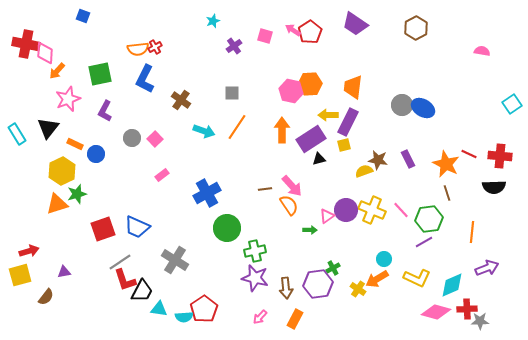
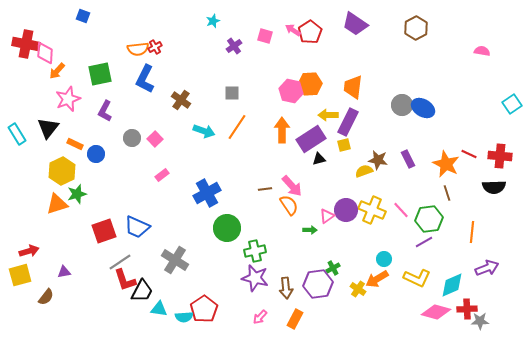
red square at (103, 229): moved 1 px right, 2 px down
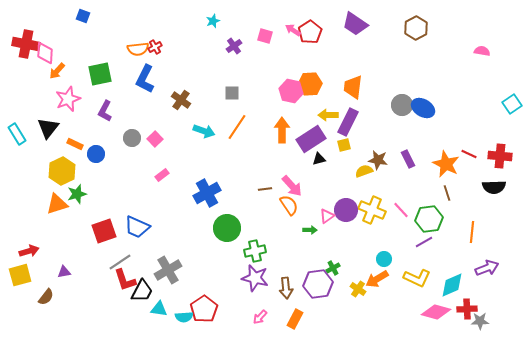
gray cross at (175, 260): moved 7 px left, 10 px down; rotated 28 degrees clockwise
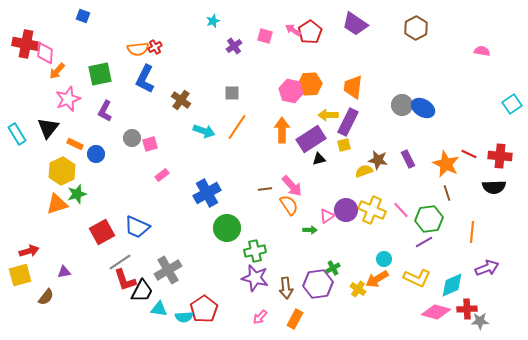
pink square at (155, 139): moved 5 px left, 5 px down; rotated 28 degrees clockwise
red square at (104, 231): moved 2 px left, 1 px down; rotated 10 degrees counterclockwise
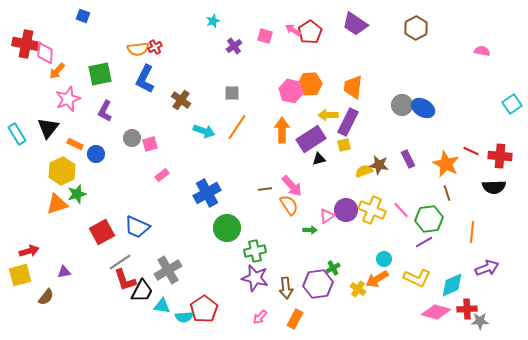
red line at (469, 154): moved 2 px right, 3 px up
brown star at (378, 160): moved 1 px right, 5 px down
cyan triangle at (159, 309): moved 3 px right, 3 px up
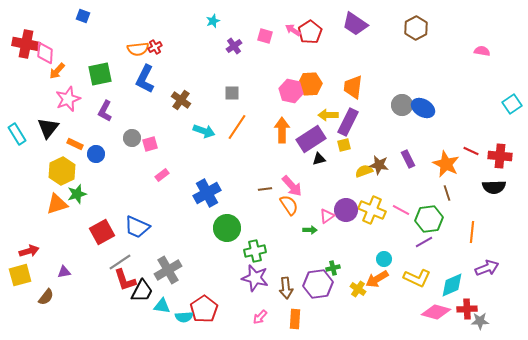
pink line at (401, 210): rotated 18 degrees counterclockwise
green cross at (333, 268): rotated 16 degrees clockwise
orange rectangle at (295, 319): rotated 24 degrees counterclockwise
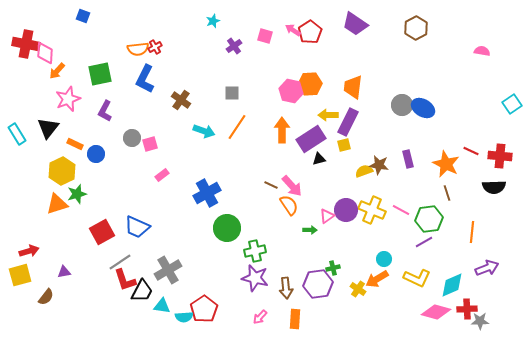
purple rectangle at (408, 159): rotated 12 degrees clockwise
brown line at (265, 189): moved 6 px right, 4 px up; rotated 32 degrees clockwise
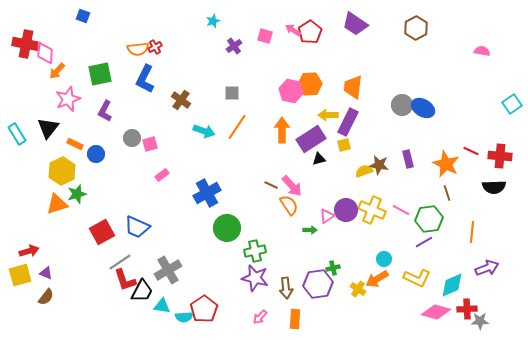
purple triangle at (64, 272): moved 18 px left, 1 px down; rotated 32 degrees clockwise
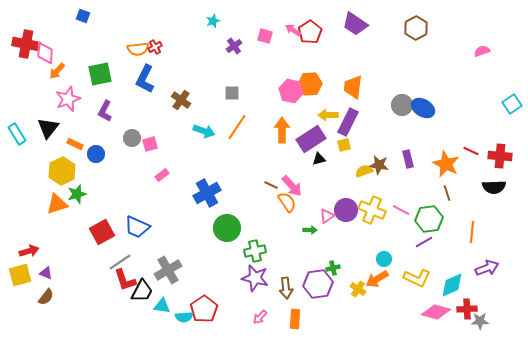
pink semicircle at (482, 51): rotated 28 degrees counterclockwise
orange semicircle at (289, 205): moved 2 px left, 3 px up
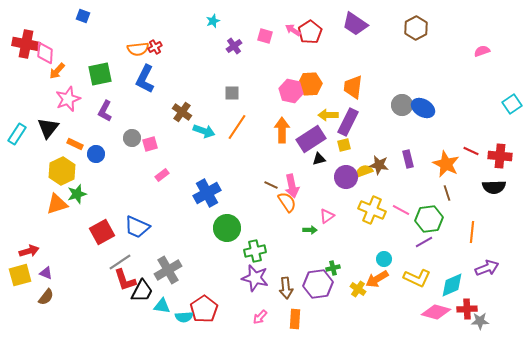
brown cross at (181, 100): moved 1 px right, 12 px down
cyan rectangle at (17, 134): rotated 65 degrees clockwise
pink arrow at (292, 186): rotated 30 degrees clockwise
purple circle at (346, 210): moved 33 px up
